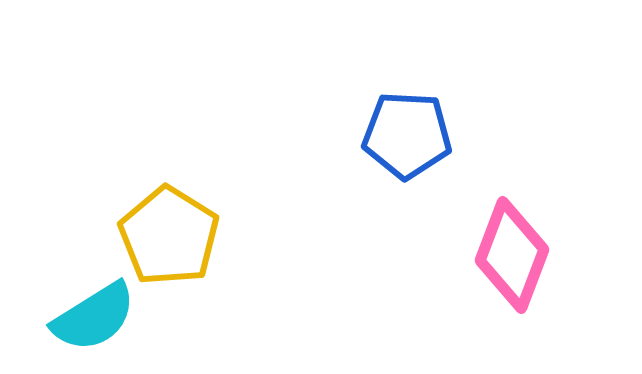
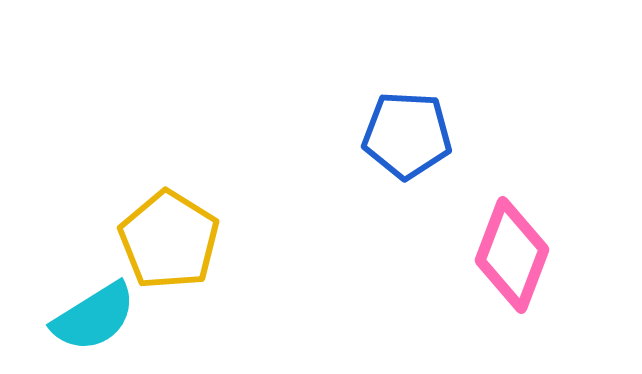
yellow pentagon: moved 4 px down
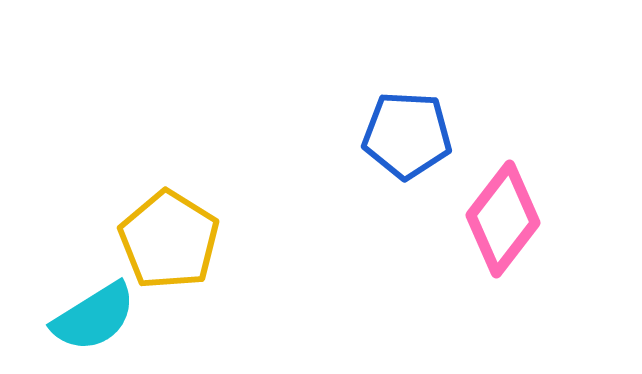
pink diamond: moved 9 px left, 36 px up; rotated 17 degrees clockwise
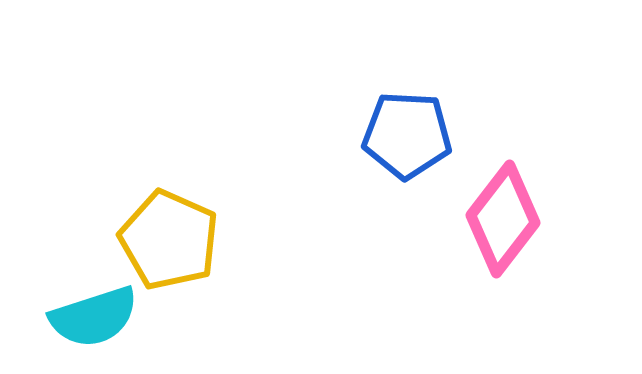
yellow pentagon: rotated 8 degrees counterclockwise
cyan semicircle: rotated 14 degrees clockwise
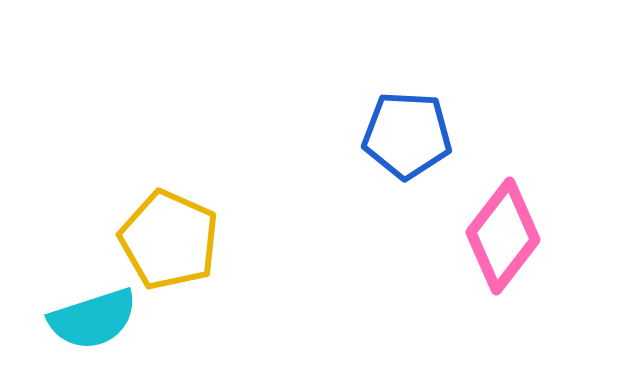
pink diamond: moved 17 px down
cyan semicircle: moved 1 px left, 2 px down
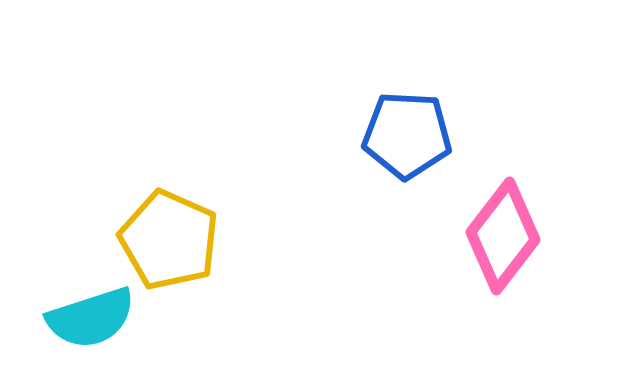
cyan semicircle: moved 2 px left, 1 px up
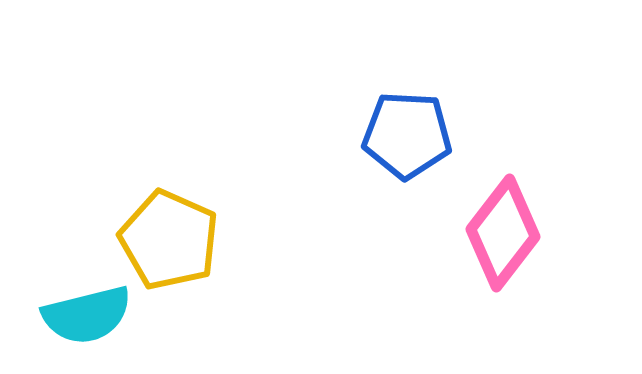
pink diamond: moved 3 px up
cyan semicircle: moved 4 px left, 3 px up; rotated 4 degrees clockwise
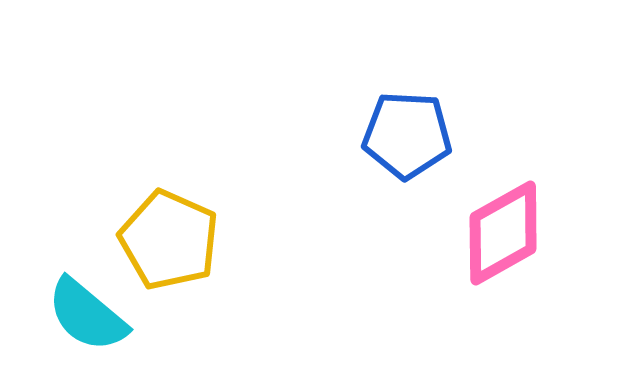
pink diamond: rotated 23 degrees clockwise
cyan semicircle: rotated 54 degrees clockwise
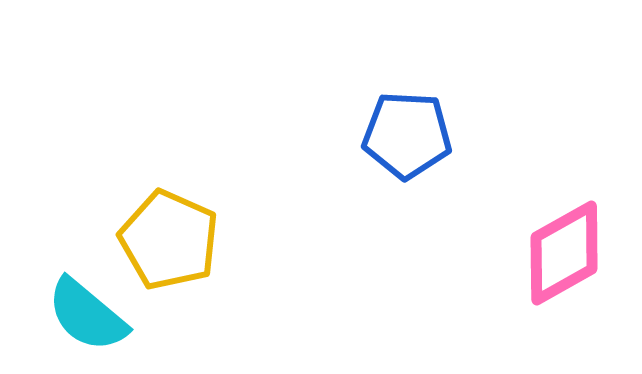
pink diamond: moved 61 px right, 20 px down
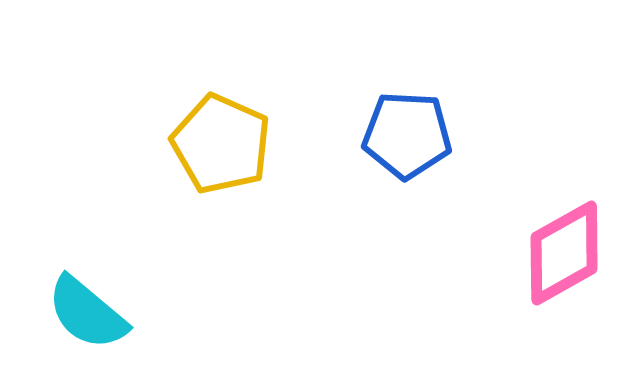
yellow pentagon: moved 52 px right, 96 px up
cyan semicircle: moved 2 px up
